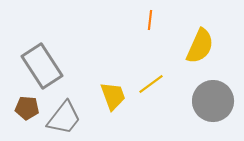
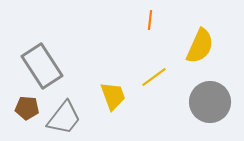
yellow line: moved 3 px right, 7 px up
gray circle: moved 3 px left, 1 px down
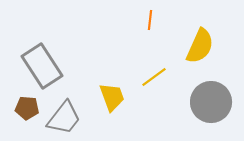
yellow trapezoid: moved 1 px left, 1 px down
gray circle: moved 1 px right
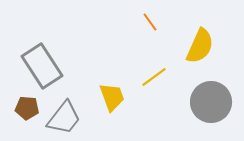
orange line: moved 2 px down; rotated 42 degrees counterclockwise
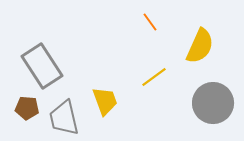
yellow trapezoid: moved 7 px left, 4 px down
gray circle: moved 2 px right, 1 px down
gray trapezoid: rotated 129 degrees clockwise
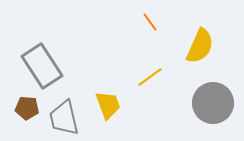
yellow line: moved 4 px left
yellow trapezoid: moved 3 px right, 4 px down
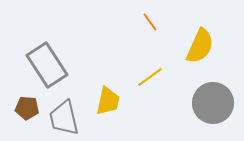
gray rectangle: moved 5 px right, 1 px up
yellow trapezoid: moved 4 px up; rotated 32 degrees clockwise
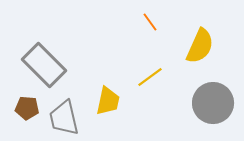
gray rectangle: moved 3 px left; rotated 12 degrees counterclockwise
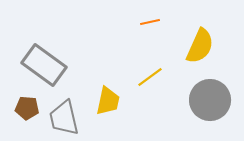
orange line: rotated 66 degrees counterclockwise
gray rectangle: rotated 9 degrees counterclockwise
gray circle: moved 3 px left, 3 px up
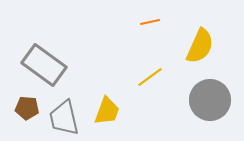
yellow trapezoid: moved 1 px left, 10 px down; rotated 8 degrees clockwise
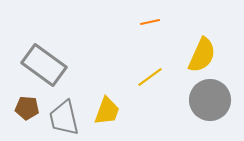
yellow semicircle: moved 2 px right, 9 px down
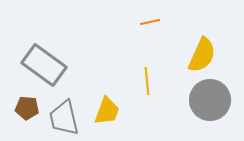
yellow line: moved 3 px left, 4 px down; rotated 60 degrees counterclockwise
